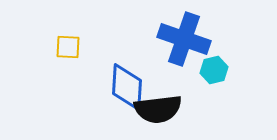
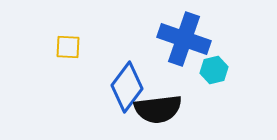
blue diamond: rotated 33 degrees clockwise
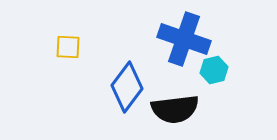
black semicircle: moved 17 px right
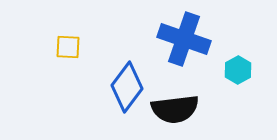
cyan hexagon: moved 24 px right; rotated 16 degrees counterclockwise
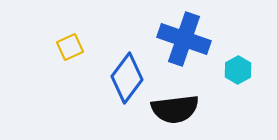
yellow square: moved 2 px right; rotated 28 degrees counterclockwise
blue diamond: moved 9 px up
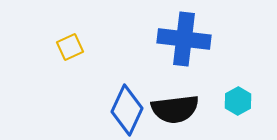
blue cross: rotated 12 degrees counterclockwise
cyan hexagon: moved 31 px down
blue diamond: moved 32 px down; rotated 12 degrees counterclockwise
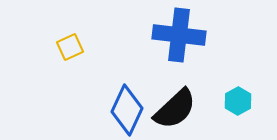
blue cross: moved 5 px left, 4 px up
black semicircle: rotated 36 degrees counterclockwise
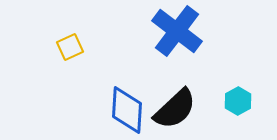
blue cross: moved 2 px left, 4 px up; rotated 30 degrees clockwise
blue diamond: rotated 21 degrees counterclockwise
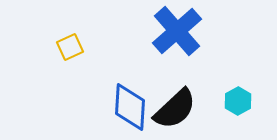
blue cross: rotated 12 degrees clockwise
blue diamond: moved 3 px right, 3 px up
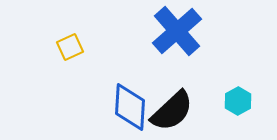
black semicircle: moved 3 px left, 2 px down
